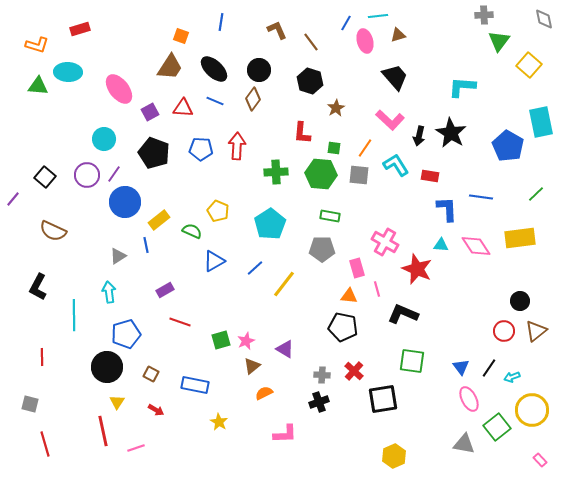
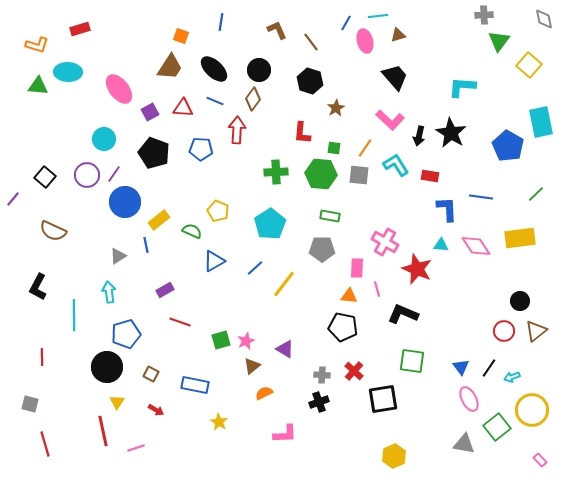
red arrow at (237, 146): moved 16 px up
pink rectangle at (357, 268): rotated 18 degrees clockwise
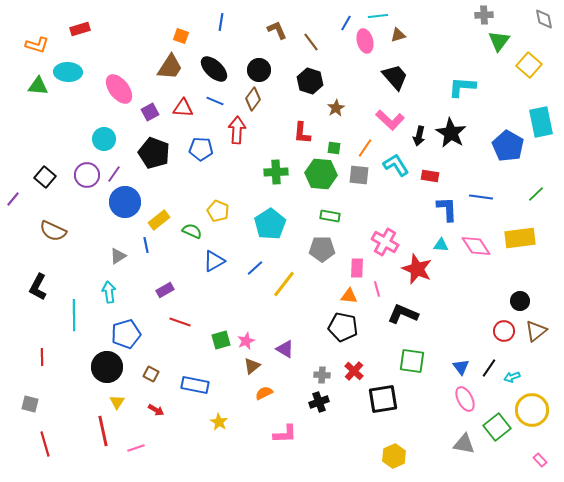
pink ellipse at (469, 399): moved 4 px left
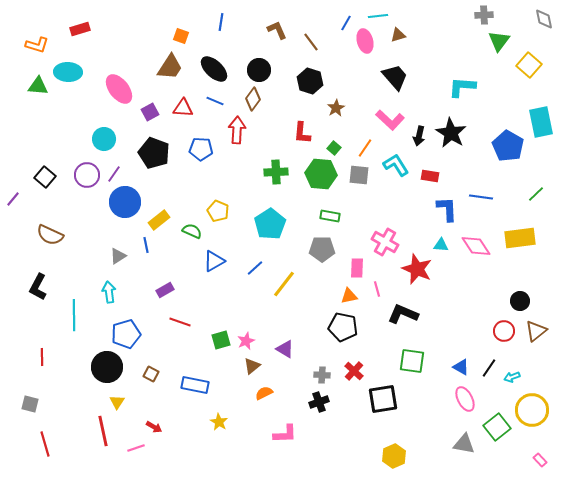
green square at (334, 148): rotated 32 degrees clockwise
brown semicircle at (53, 231): moved 3 px left, 4 px down
orange triangle at (349, 296): rotated 18 degrees counterclockwise
blue triangle at (461, 367): rotated 24 degrees counterclockwise
red arrow at (156, 410): moved 2 px left, 17 px down
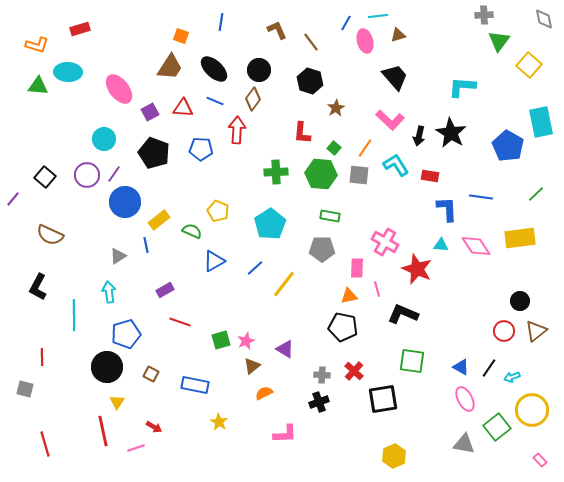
gray square at (30, 404): moved 5 px left, 15 px up
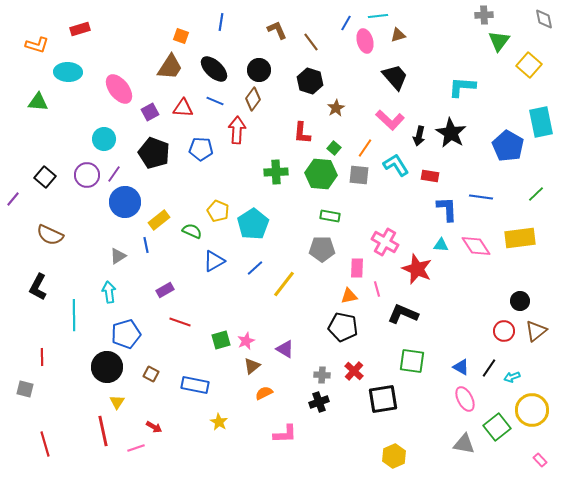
green triangle at (38, 86): moved 16 px down
cyan pentagon at (270, 224): moved 17 px left
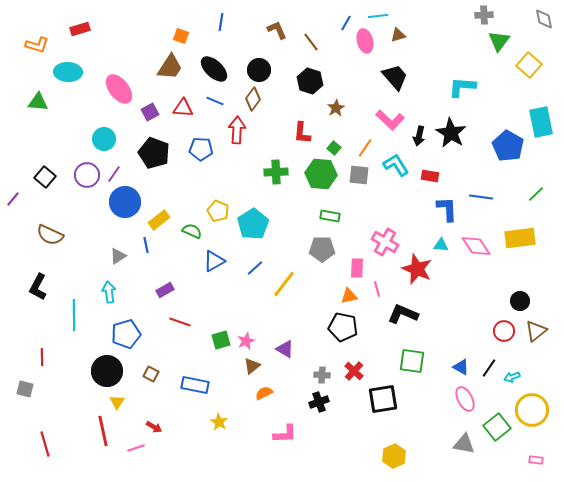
black circle at (107, 367): moved 4 px down
pink rectangle at (540, 460): moved 4 px left; rotated 40 degrees counterclockwise
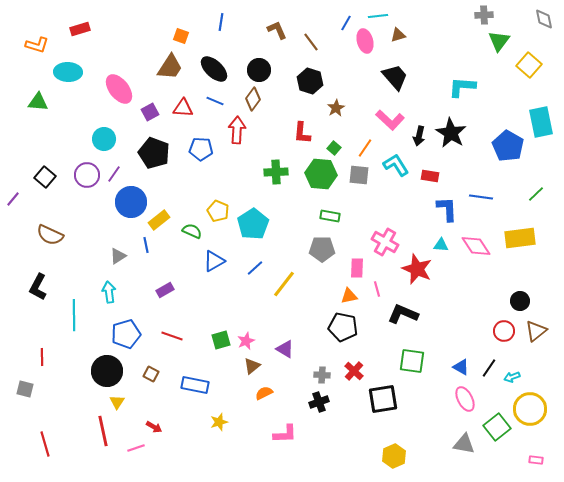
blue circle at (125, 202): moved 6 px right
red line at (180, 322): moved 8 px left, 14 px down
yellow circle at (532, 410): moved 2 px left, 1 px up
yellow star at (219, 422): rotated 24 degrees clockwise
